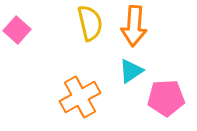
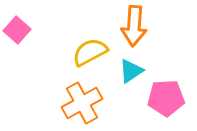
yellow semicircle: moved 29 px down; rotated 105 degrees counterclockwise
orange cross: moved 2 px right, 6 px down
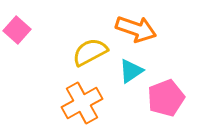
orange arrow: moved 2 px right, 3 px down; rotated 75 degrees counterclockwise
pink pentagon: rotated 18 degrees counterclockwise
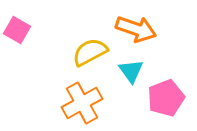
pink square: rotated 12 degrees counterclockwise
cyan triangle: rotated 32 degrees counterclockwise
